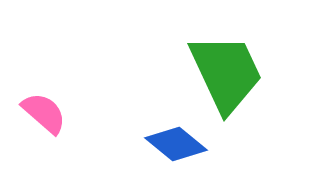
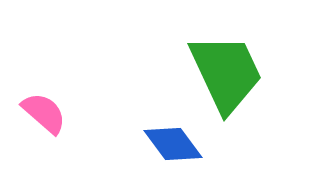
blue diamond: moved 3 px left; rotated 14 degrees clockwise
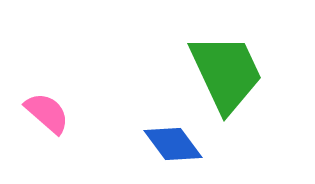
pink semicircle: moved 3 px right
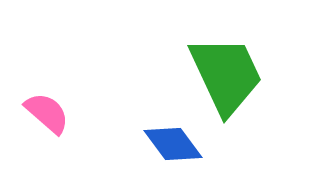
green trapezoid: moved 2 px down
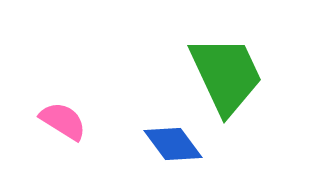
pink semicircle: moved 16 px right, 8 px down; rotated 9 degrees counterclockwise
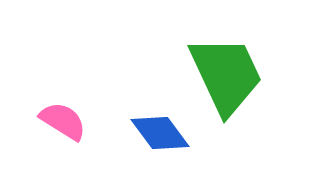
blue diamond: moved 13 px left, 11 px up
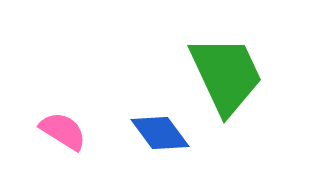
pink semicircle: moved 10 px down
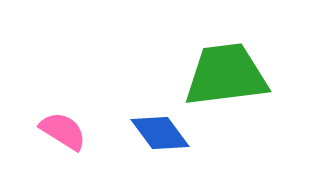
green trapezoid: rotated 72 degrees counterclockwise
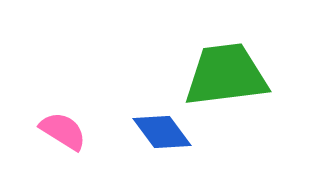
blue diamond: moved 2 px right, 1 px up
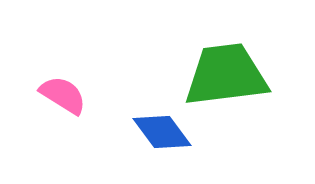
pink semicircle: moved 36 px up
